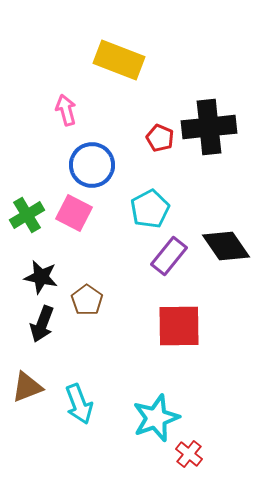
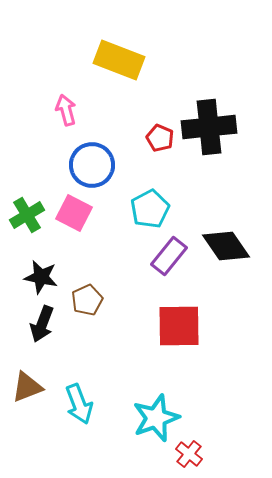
brown pentagon: rotated 12 degrees clockwise
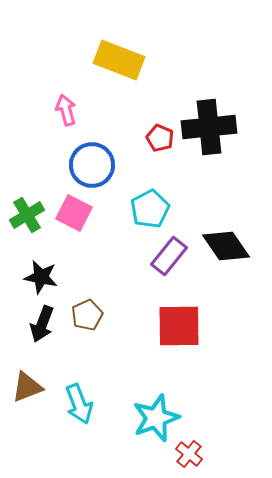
brown pentagon: moved 15 px down
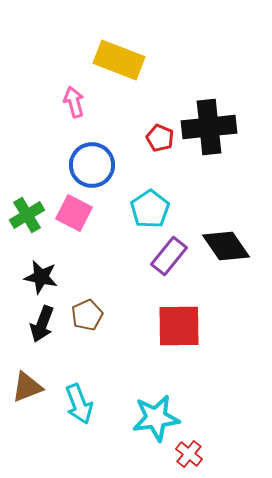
pink arrow: moved 8 px right, 8 px up
cyan pentagon: rotated 6 degrees counterclockwise
cyan star: rotated 12 degrees clockwise
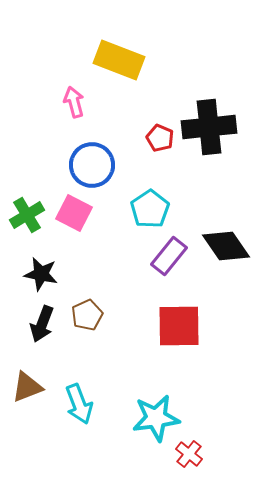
black star: moved 3 px up
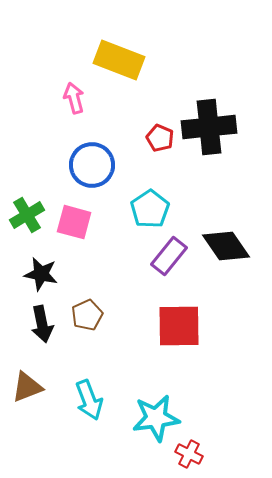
pink arrow: moved 4 px up
pink square: moved 9 px down; rotated 12 degrees counterclockwise
black arrow: rotated 33 degrees counterclockwise
cyan arrow: moved 10 px right, 4 px up
red cross: rotated 12 degrees counterclockwise
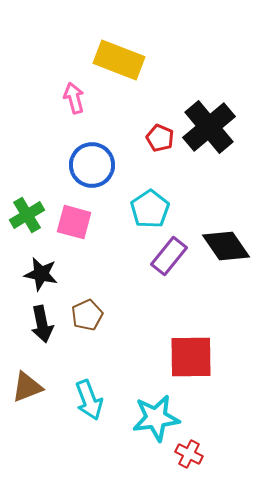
black cross: rotated 34 degrees counterclockwise
red square: moved 12 px right, 31 px down
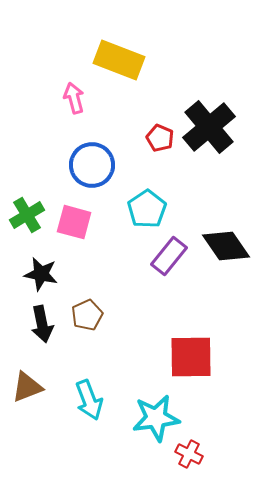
cyan pentagon: moved 3 px left
